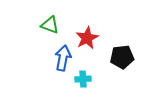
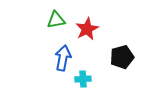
green triangle: moved 6 px right, 5 px up; rotated 30 degrees counterclockwise
red star: moved 9 px up
black pentagon: rotated 10 degrees counterclockwise
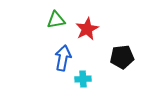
black pentagon: rotated 10 degrees clockwise
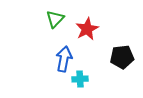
green triangle: moved 1 px left, 1 px up; rotated 36 degrees counterclockwise
blue arrow: moved 1 px right, 1 px down
cyan cross: moved 3 px left
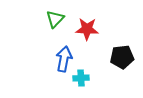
red star: rotated 30 degrees clockwise
cyan cross: moved 1 px right, 1 px up
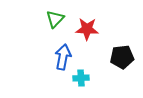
blue arrow: moved 1 px left, 2 px up
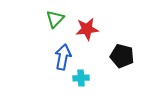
red star: rotated 10 degrees counterclockwise
black pentagon: moved 1 px up; rotated 20 degrees clockwise
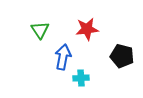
green triangle: moved 15 px left, 11 px down; rotated 18 degrees counterclockwise
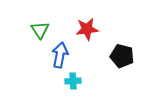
blue arrow: moved 3 px left, 2 px up
cyan cross: moved 8 px left, 3 px down
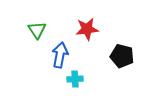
green triangle: moved 3 px left
cyan cross: moved 2 px right, 2 px up
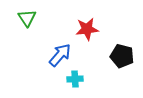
green triangle: moved 10 px left, 12 px up
blue arrow: rotated 30 degrees clockwise
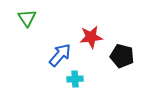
red star: moved 4 px right, 8 px down
